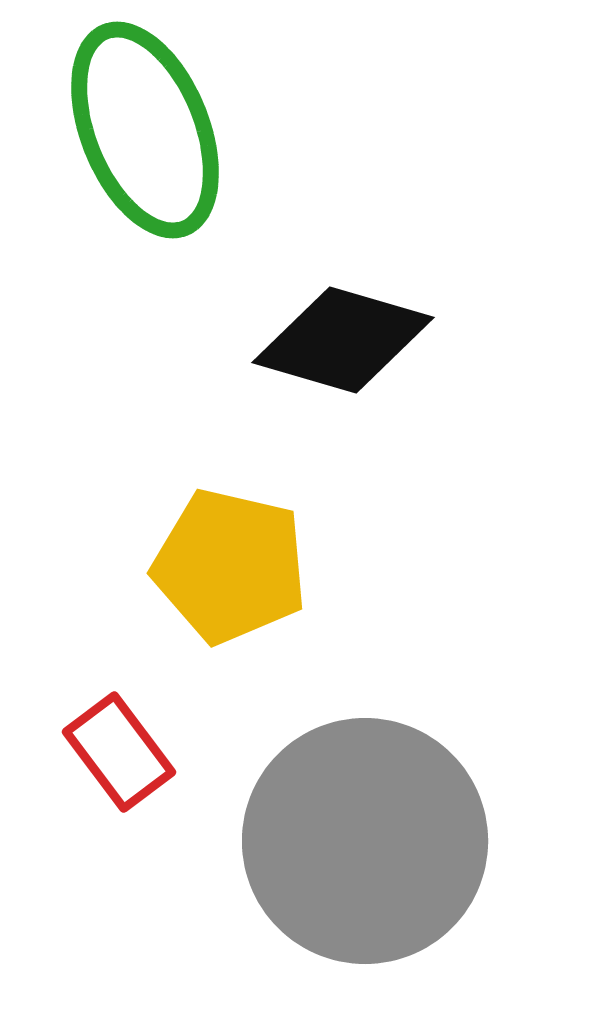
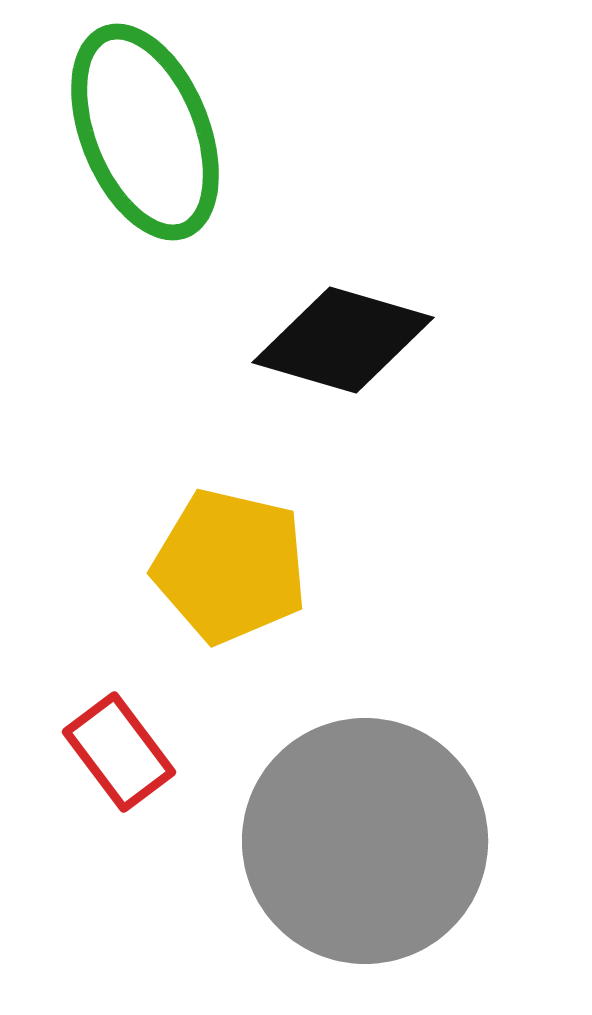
green ellipse: moved 2 px down
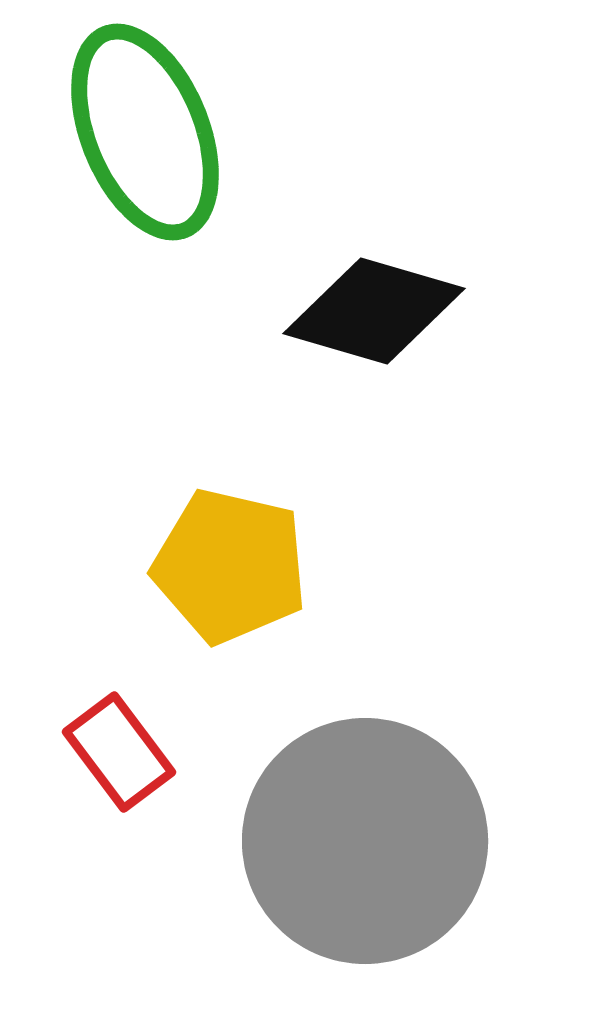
black diamond: moved 31 px right, 29 px up
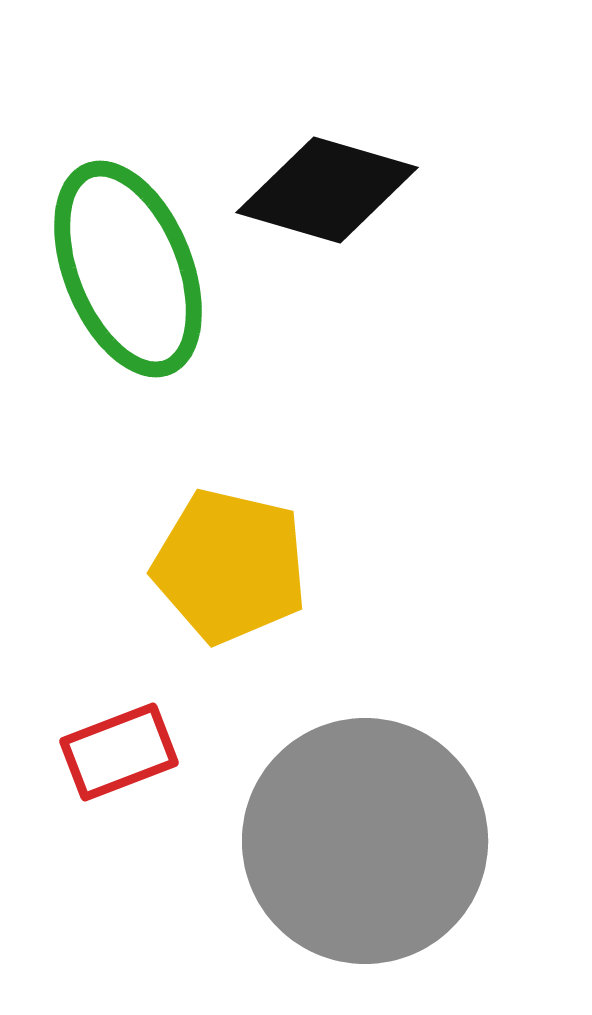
green ellipse: moved 17 px left, 137 px down
black diamond: moved 47 px left, 121 px up
red rectangle: rotated 74 degrees counterclockwise
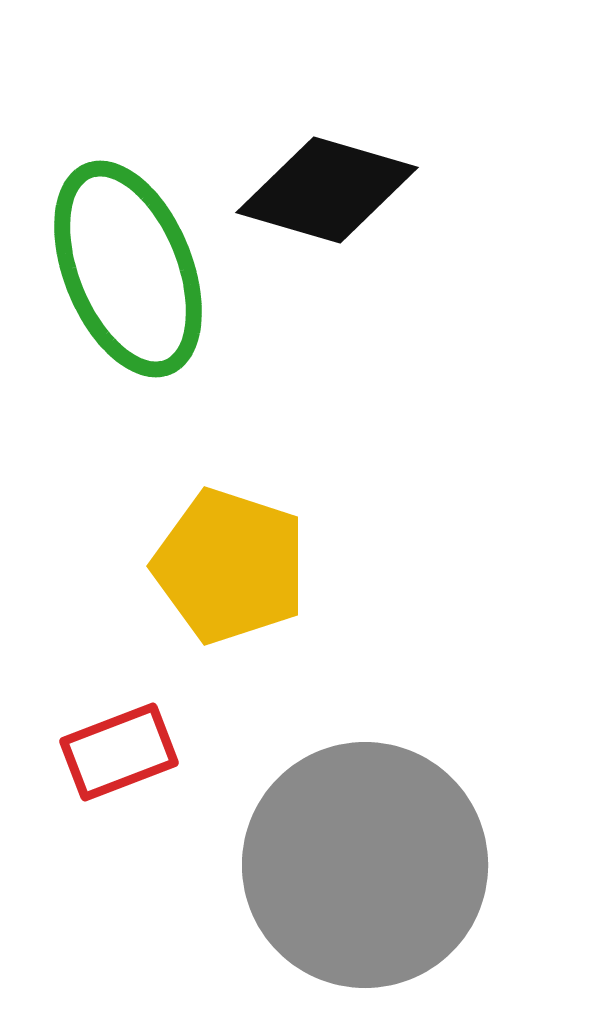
yellow pentagon: rotated 5 degrees clockwise
gray circle: moved 24 px down
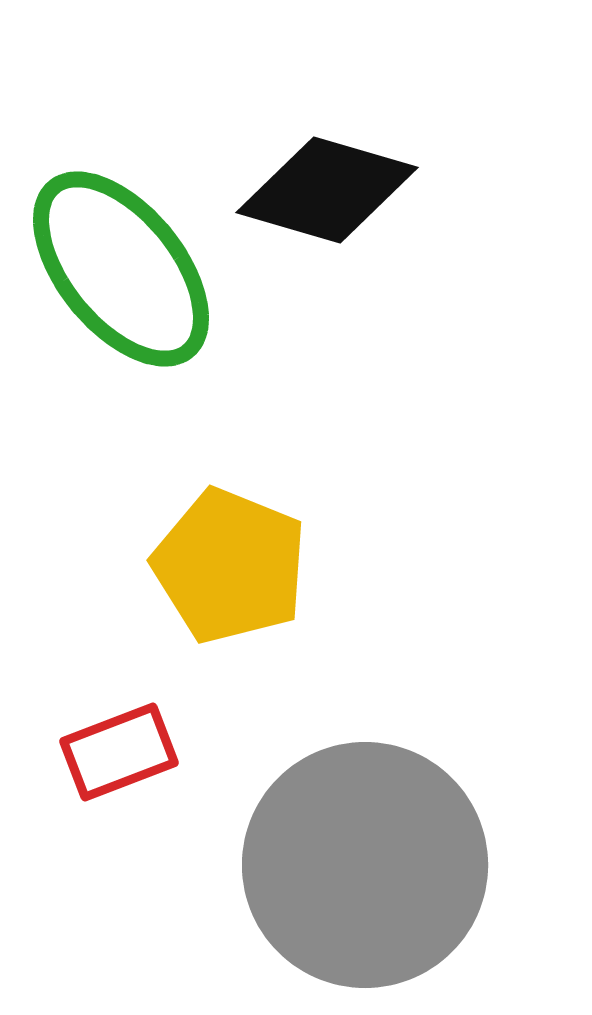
green ellipse: moved 7 px left; rotated 17 degrees counterclockwise
yellow pentagon: rotated 4 degrees clockwise
